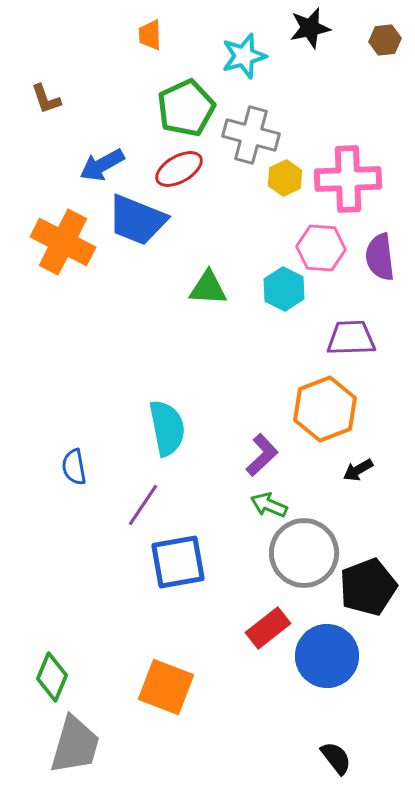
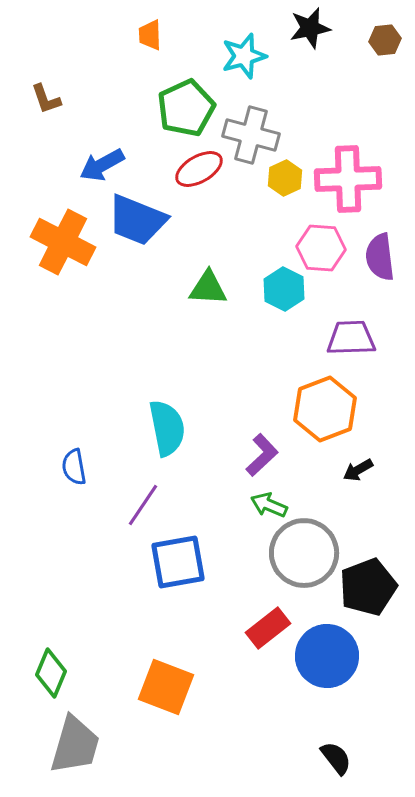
red ellipse: moved 20 px right
green diamond: moved 1 px left, 4 px up
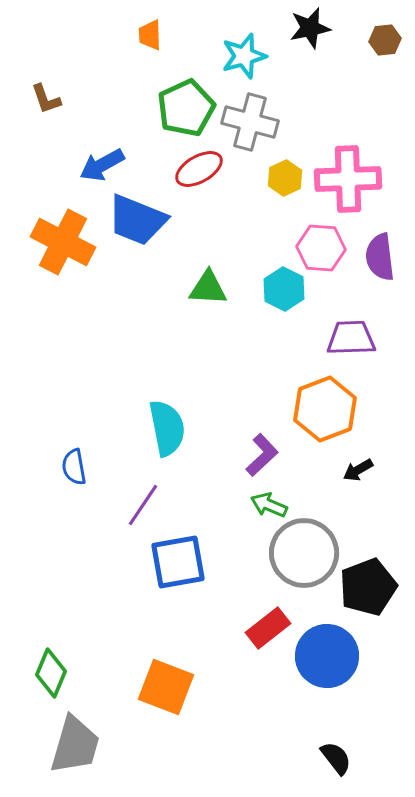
gray cross: moved 1 px left, 13 px up
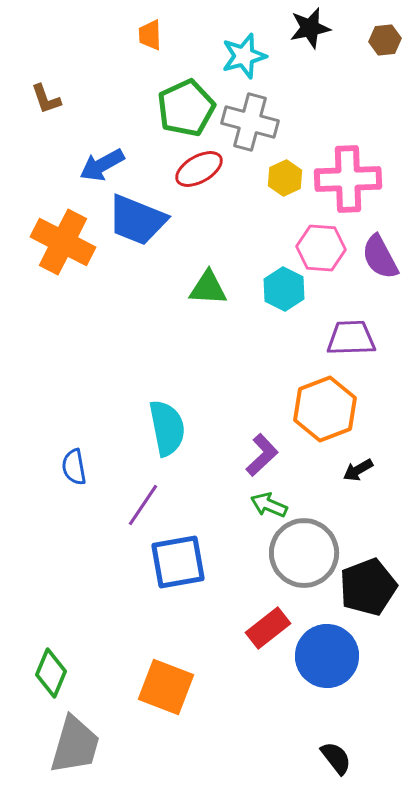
purple semicircle: rotated 21 degrees counterclockwise
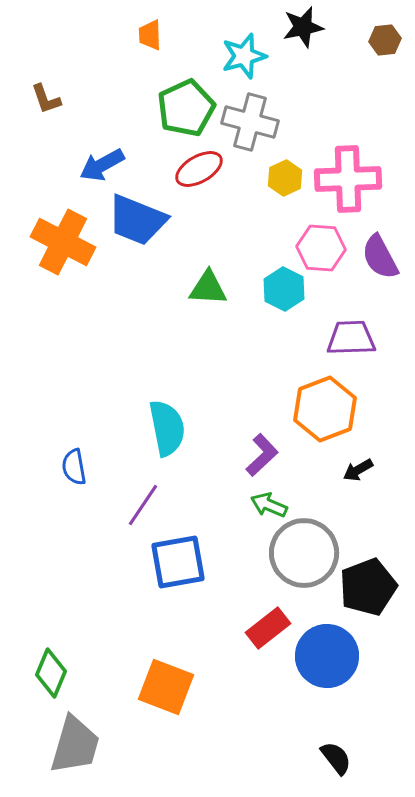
black star: moved 7 px left, 1 px up
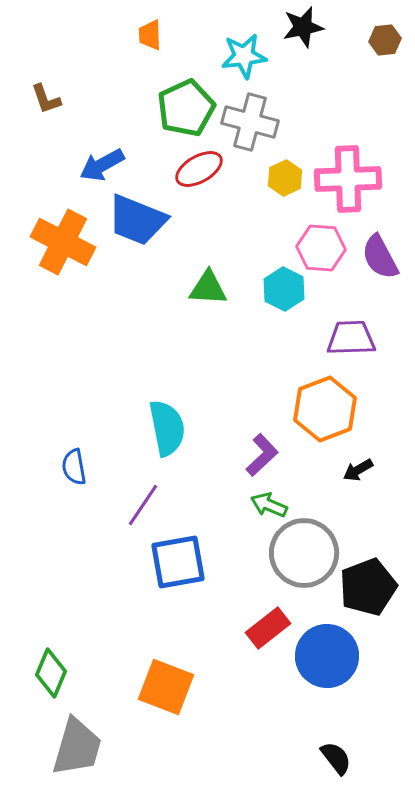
cyan star: rotated 9 degrees clockwise
gray trapezoid: moved 2 px right, 2 px down
